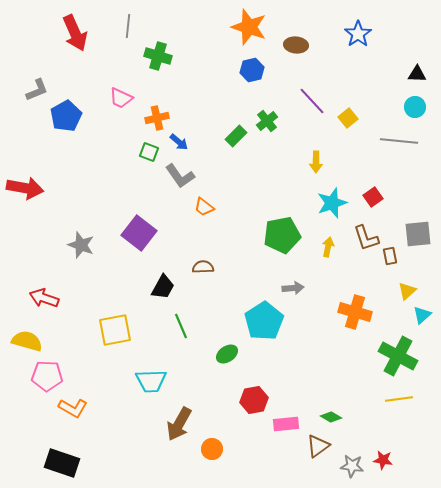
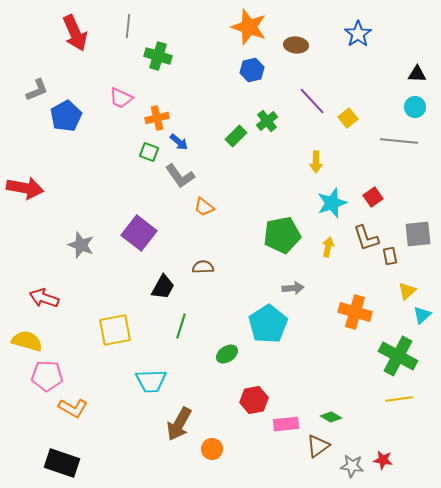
cyan pentagon at (264, 321): moved 4 px right, 3 px down
green line at (181, 326): rotated 40 degrees clockwise
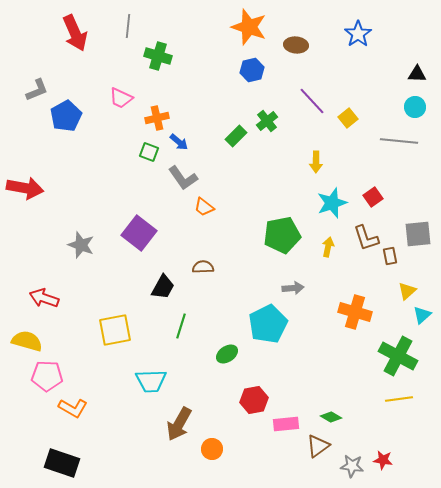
gray L-shape at (180, 176): moved 3 px right, 2 px down
cyan pentagon at (268, 324): rotated 6 degrees clockwise
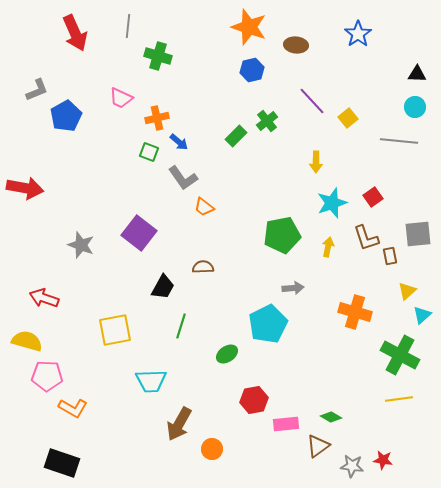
green cross at (398, 356): moved 2 px right, 1 px up
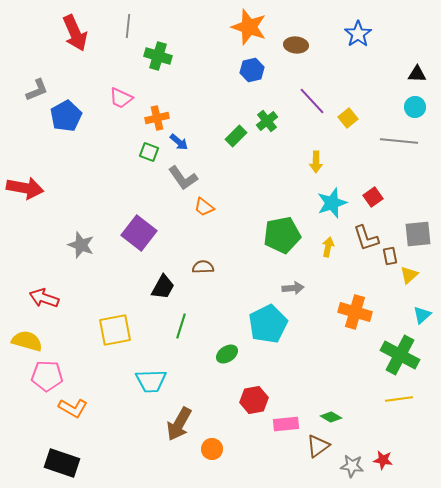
yellow triangle at (407, 291): moved 2 px right, 16 px up
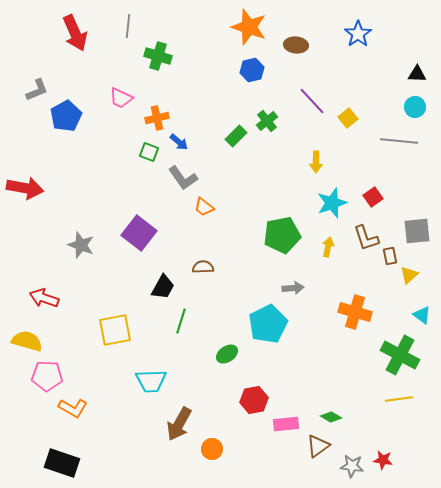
gray square at (418, 234): moved 1 px left, 3 px up
cyan triangle at (422, 315): rotated 42 degrees counterclockwise
green line at (181, 326): moved 5 px up
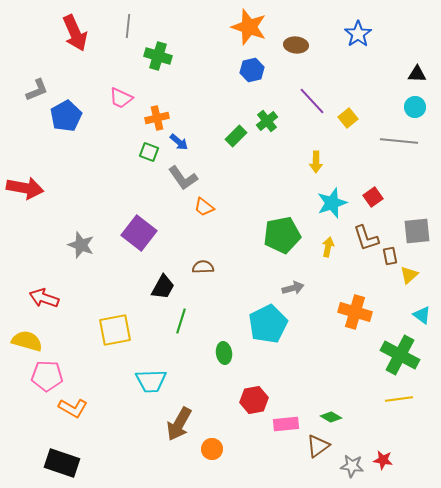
gray arrow at (293, 288): rotated 10 degrees counterclockwise
green ellipse at (227, 354): moved 3 px left, 1 px up; rotated 65 degrees counterclockwise
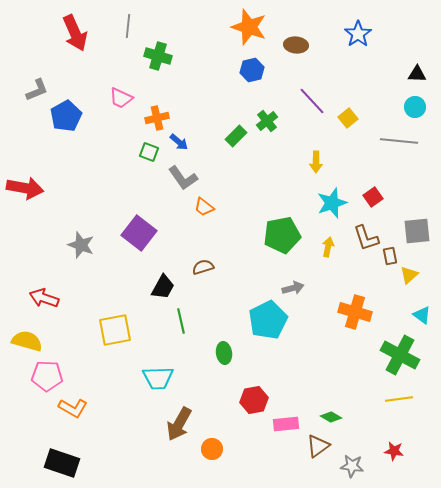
brown semicircle at (203, 267): rotated 15 degrees counterclockwise
green line at (181, 321): rotated 30 degrees counterclockwise
cyan pentagon at (268, 324): moved 4 px up
cyan trapezoid at (151, 381): moved 7 px right, 3 px up
red star at (383, 460): moved 11 px right, 9 px up
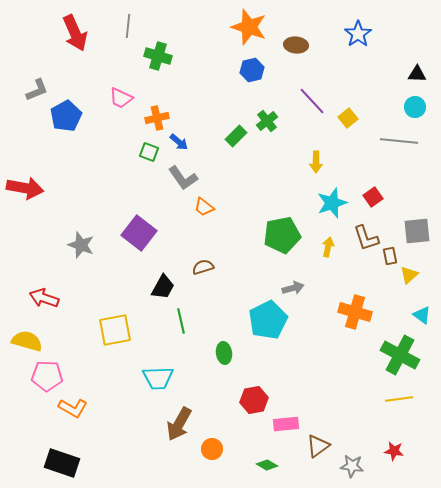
green diamond at (331, 417): moved 64 px left, 48 px down
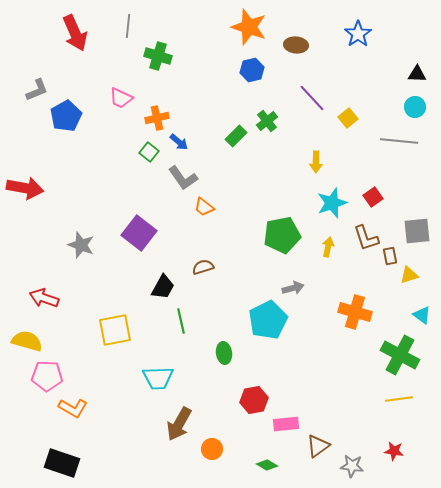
purple line at (312, 101): moved 3 px up
green square at (149, 152): rotated 18 degrees clockwise
yellow triangle at (409, 275): rotated 24 degrees clockwise
